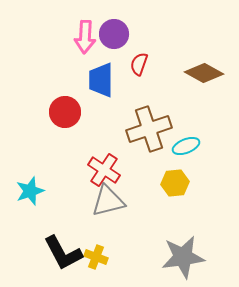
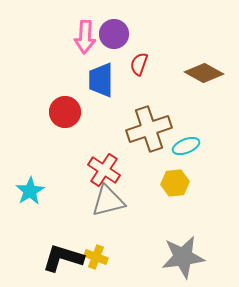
cyan star: rotated 12 degrees counterclockwise
black L-shape: moved 5 px down; rotated 135 degrees clockwise
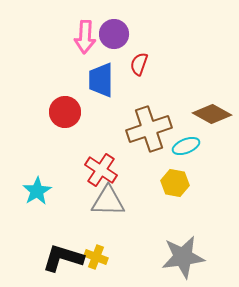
brown diamond: moved 8 px right, 41 px down
red cross: moved 3 px left
yellow hexagon: rotated 16 degrees clockwise
cyan star: moved 7 px right
gray triangle: rotated 15 degrees clockwise
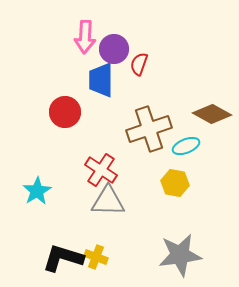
purple circle: moved 15 px down
gray star: moved 3 px left, 2 px up
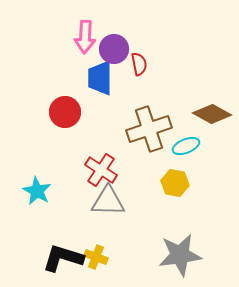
red semicircle: rotated 150 degrees clockwise
blue trapezoid: moved 1 px left, 2 px up
cyan star: rotated 12 degrees counterclockwise
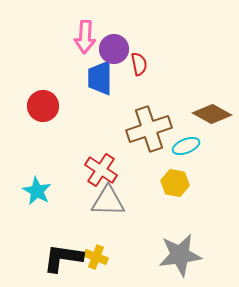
red circle: moved 22 px left, 6 px up
black L-shape: rotated 9 degrees counterclockwise
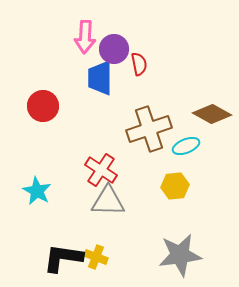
yellow hexagon: moved 3 px down; rotated 16 degrees counterclockwise
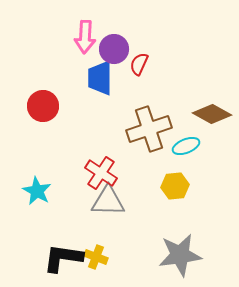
red semicircle: rotated 145 degrees counterclockwise
red cross: moved 3 px down
